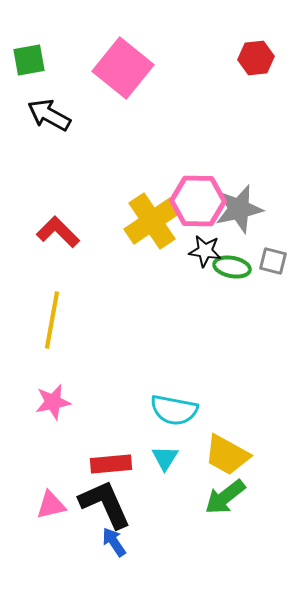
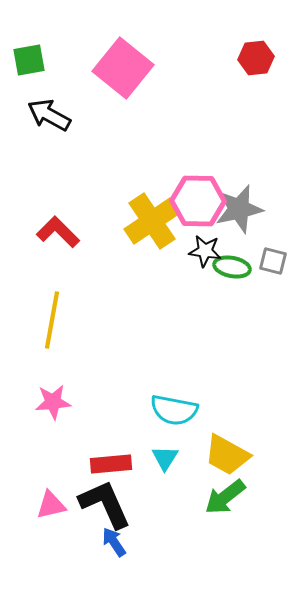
pink star: rotated 6 degrees clockwise
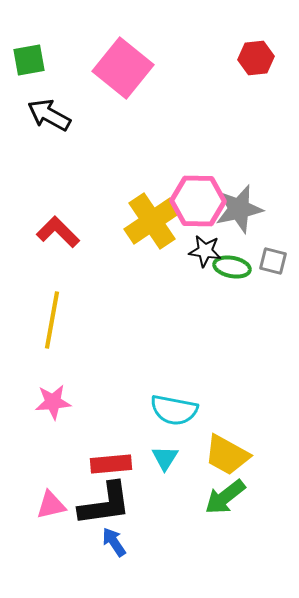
black L-shape: rotated 106 degrees clockwise
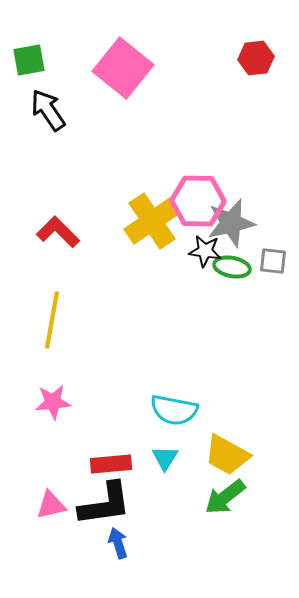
black arrow: moved 1 px left, 5 px up; rotated 27 degrees clockwise
gray star: moved 8 px left, 14 px down
gray square: rotated 8 degrees counterclockwise
blue arrow: moved 4 px right, 1 px down; rotated 16 degrees clockwise
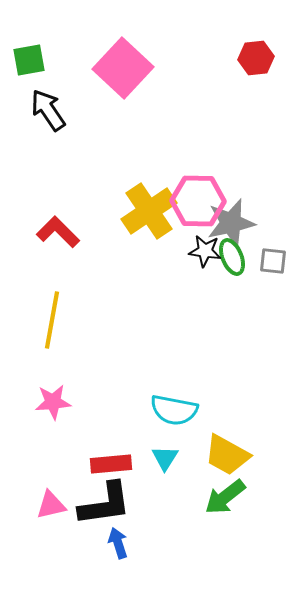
pink square: rotated 4 degrees clockwise
yellow cross: moved 3 px left, 10 px up
green ellipse: moved 10 px up; rotated 57 degrees clockwise
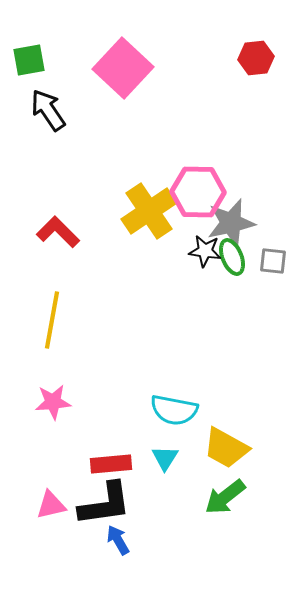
pink hexagon: moved 9 px up
yellow trapezoid: moved 1 px left, 7 px up
blue arrow: moved 3 px up; rotated 12 degrees counterclockwise
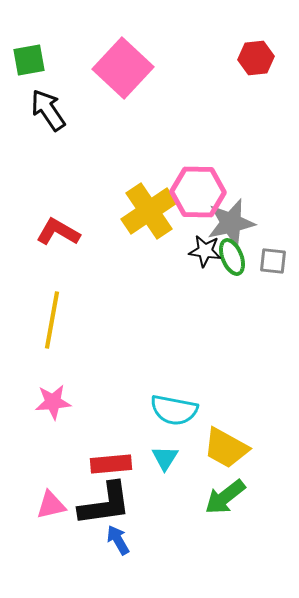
red L-shape: rotated 15 degrees counterclockwise
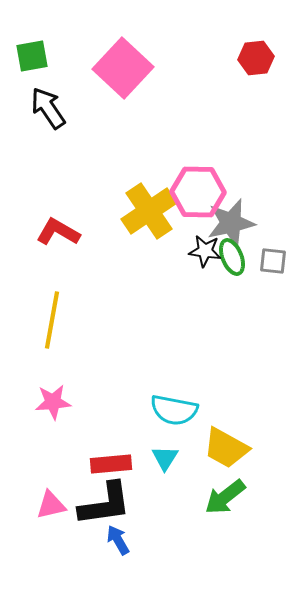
green square: moved 3 px right, 4 px up
black arrow: moved 2 px up
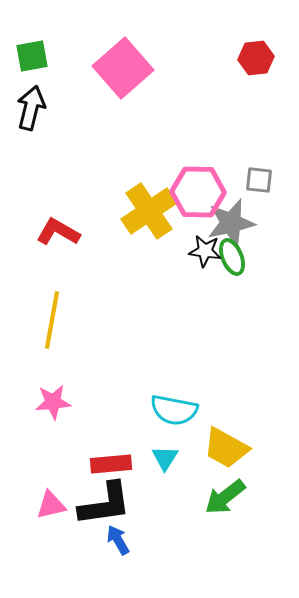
pink square: rotated 6 degrees clockwise
black arrow: moved 17 px left; rotated 48 degrees clockwise
gray square: moved 14 px left, 81 px up
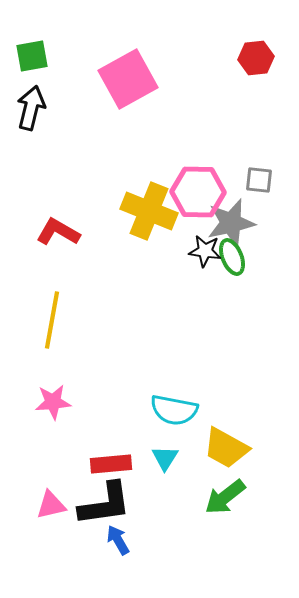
pink square: moved 5 px right, 11 px down; rotated 12 degrees clockwise
yellow cross: rotated 34 degrees counterclockwise
